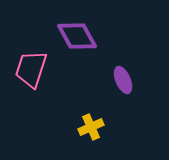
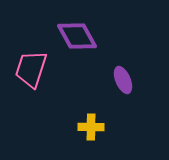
yellow cross: rotated 25 degrees clockwise
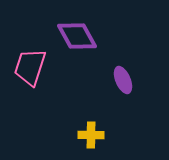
pink trapezoid: moved 1 px left, 2 px up
yellow cross: moved 8 px down
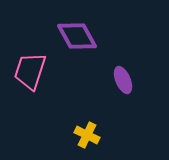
pink trapezoid: moved 4 px down
yellow cross: moved 4 px left; rotated 25 degrees clockwise
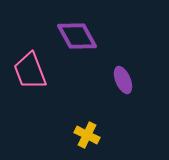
pink trapezoid: rotated 39 degrees counterclockwise
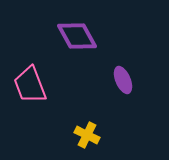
pink trapezoid: moved 14 px down
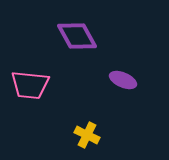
purple ellipse: rotated 44 degrees counterclockwise
pink trapezoid: rotated 63 degrees counterclockwise
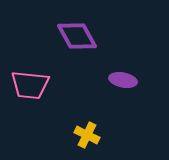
purple ellipse: rotated 12 degrees counterclockwise
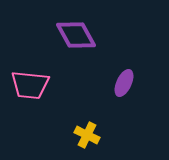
purple diamond: moved 1 px left, 1 px up
purple ellipse: moved 1 px right, 3 px down; rotated 76 degrees counterclockwise
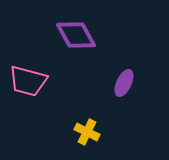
pink trapezoid: moved 2 px left, 4 px up; rotated 9 degrees clockwise
yellow cross: moved 3 px up
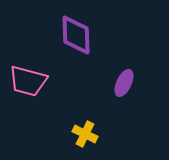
purple diamond: rotated 27 degrees clockwise
yellow cross: moved 2 px left, 2 px down
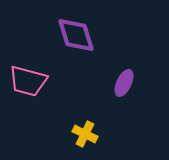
purple diamond: rotated 15 degrees counterclockwise
